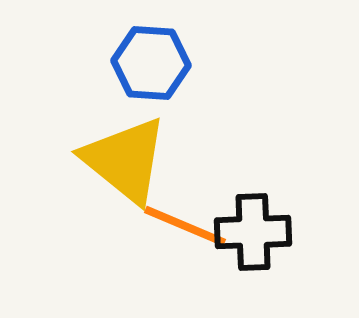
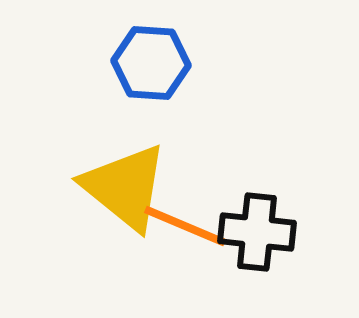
yellow triangle: moved 27 px down
black cross: moved 4 px right; rotated 8 degrees clockwise
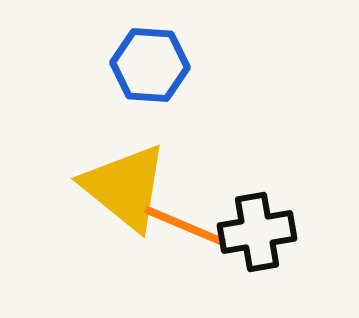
blue hexagon: moved 1 px left, 2 px down
black cross: rotated 16 degrees counterclockwise
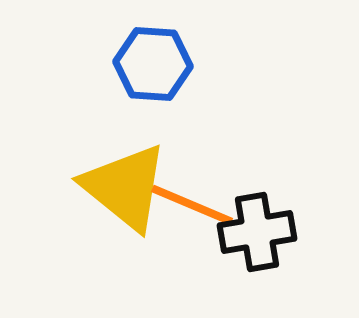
blue hexagon: moved 3 px right, 1 px up
orange line: moved 7 px right, 21 px up
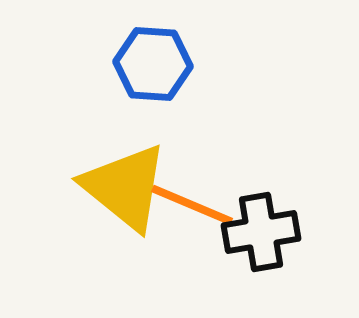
black cross: moved 4 px right
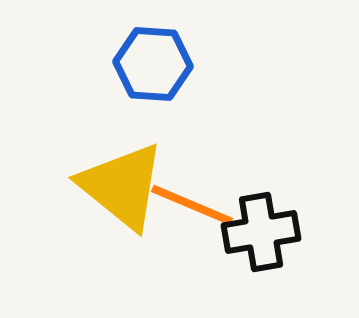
yellow triangle: moved 3 px left, 1 px up
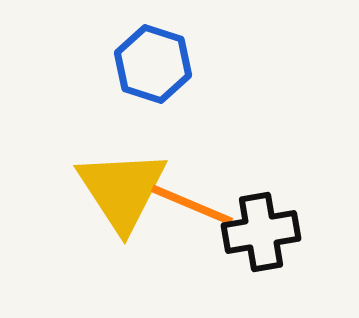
blue hexagon: rotated 14 degrees clockwise
yellow triangle: moved 4 px down; rotated 18 degrees clockwise
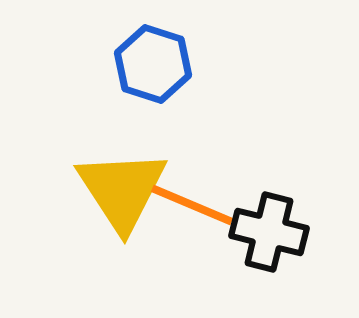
black cross: moved 8 px right; rotated 24 degrees clockwise
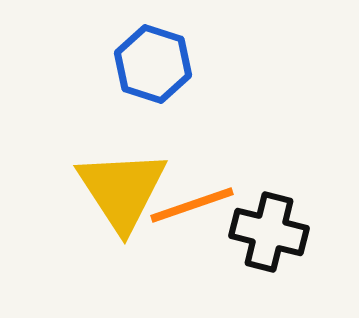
orange line: rotated 42 degrees counterclockwise
